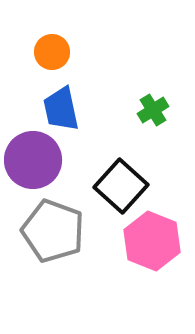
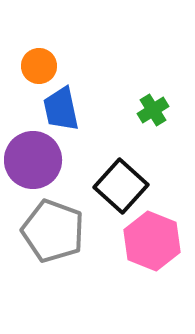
orange circle: moved 13 px left, 14 px down
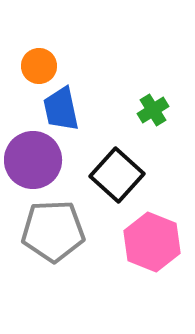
black square: moved 4 px left, 11 px up
gray pentagon: rotated 22 degrees counterclockwise
pink hexagon: moved 1 px down
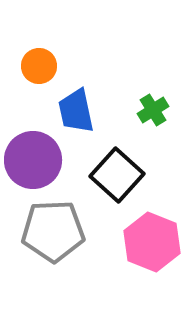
blue trapezoid: moved 15 px right, 2 px down
